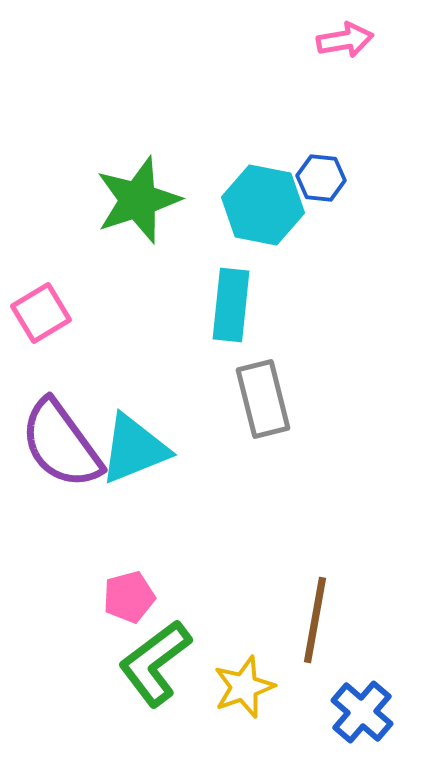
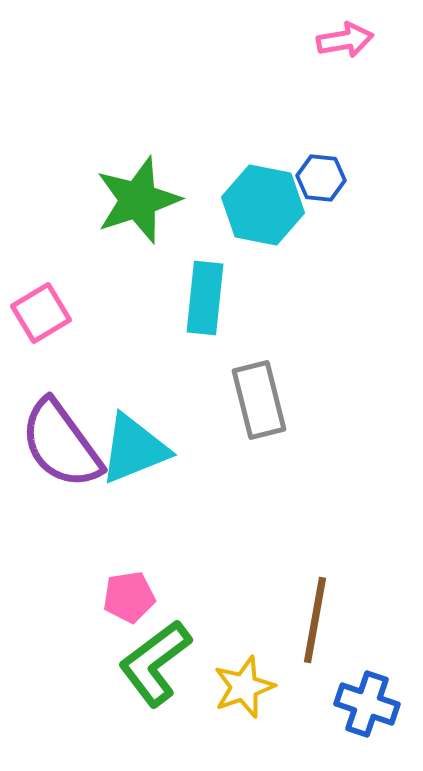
cyan rectangle: moved 26 px left, 7 px up
gray rectangle: moved 4 px left, 1 px down
pink pentagon: rotated 6 degrees clockwise
blue cross: moved 5 px right, 8 px up; rotated 22 degrees counterclockwise
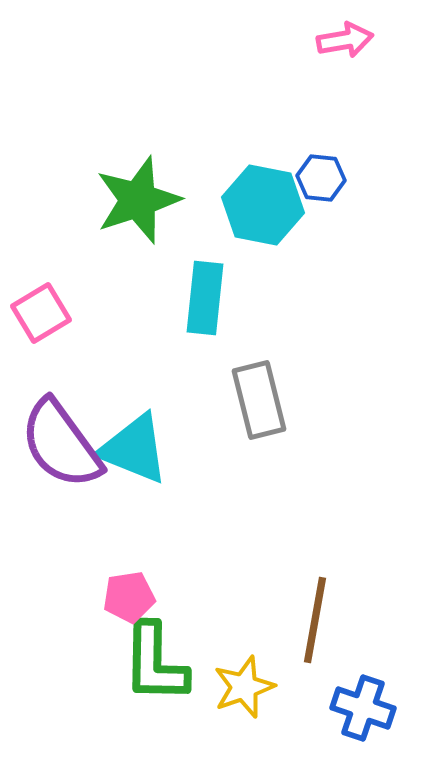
cyan triangle: rotated 44 degrees clockwise
green L-shape: rotated 52 degrees counterclockwise
blue cross: moved 4 px left, 4 px down
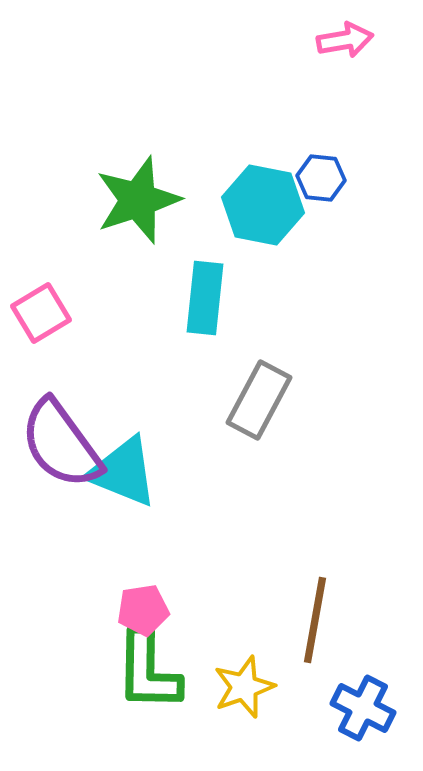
gray rectangle: rotated 42 degrees clockwise
cyan triangle: moved 11 px left, 23 px down
pink pentagon: moved 14 px right, 13 px down
green L-shape: moved 7 px left, 8 px down
blue cross: rotated 8 degrees clockwise
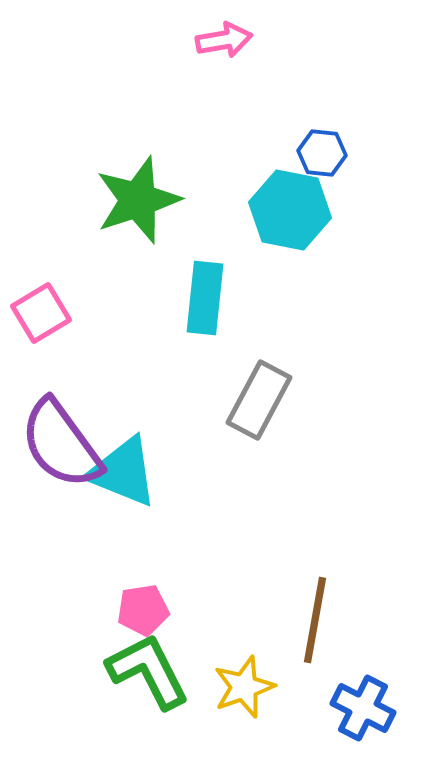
pink arrow: moved 121 px left
blue hexagon: moved 1 px right, 25 px up
cyan hexagon: moved 27 px right, 5 px down
green L-shape: rotated 152 degrees clockwise
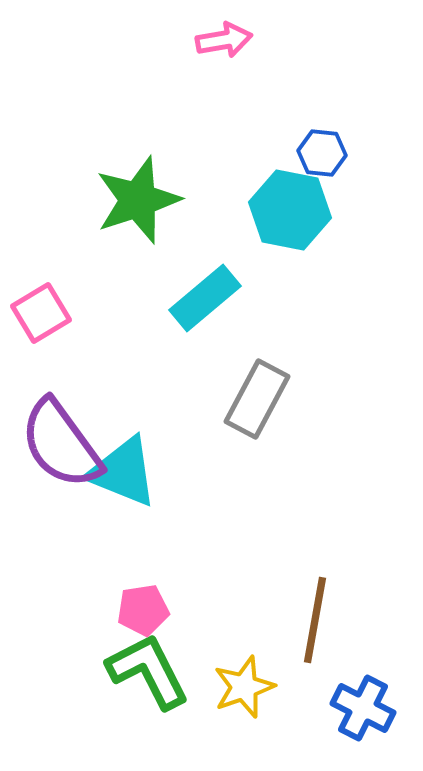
cyan rectangle: rotated 44 degrees clockwise
gray rectangle: moved 2 px left, 1 px up
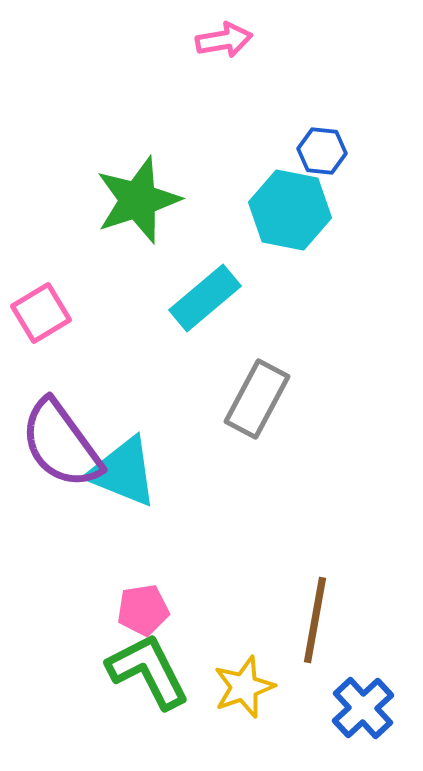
blue hexagon: moved 2 px up
blue cross: rotated 20 degrees clockwise
